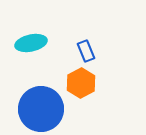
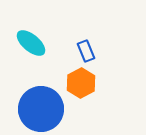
cyan ellipse: rotated 52 degrees clockwise
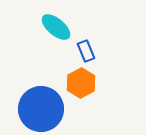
cyan ellipse: moved 25 px right, 16 px up
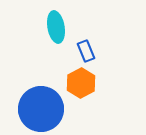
cyan ellipse: rotated 40 degrees clockwise
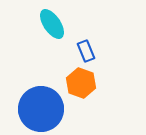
cyan ellipse: moved 4 px left, 3 px up; rotated 24 degrees counterclockwise
orange hexagon: rotated 12 degrees counterclockwise
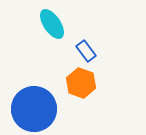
blue rectangle: rotated 15 degrees counterclockwise
blue circle: moved 7 px left
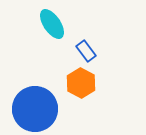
orange hexagon: rotated 8 degrees clockwise
blue circle: moved 1 px right
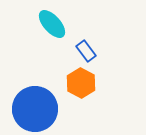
cyan ellipse: rotated 8 degrees counterclockwise
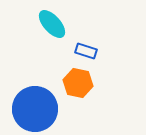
blue rectangle: rotated 35 degrees counterclockwise
orange hexagon: moved 3 px left; rotated 16 degrees counterclockwise
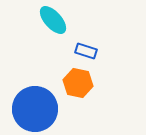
cyan ellipse: moved 1 px right, 4 px up
